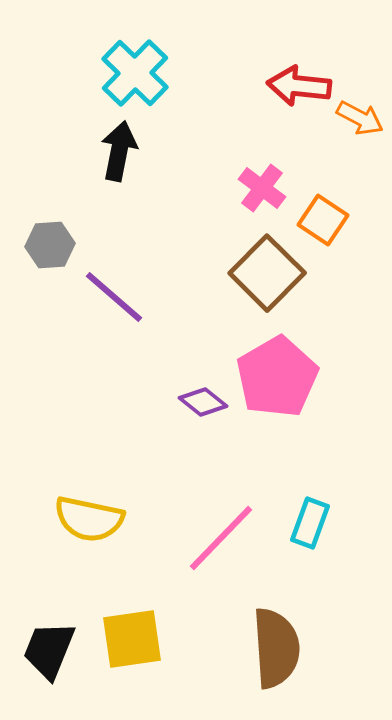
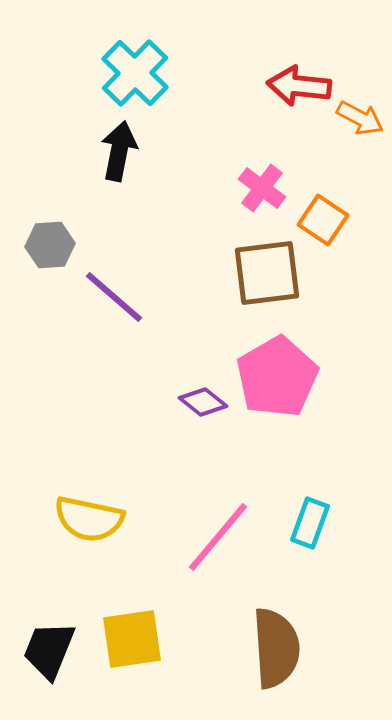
brown square: rotated 38 degrees clockwise
pink line: moved 3 px left, 1 px up; rotated 4 degrees counterclockwise
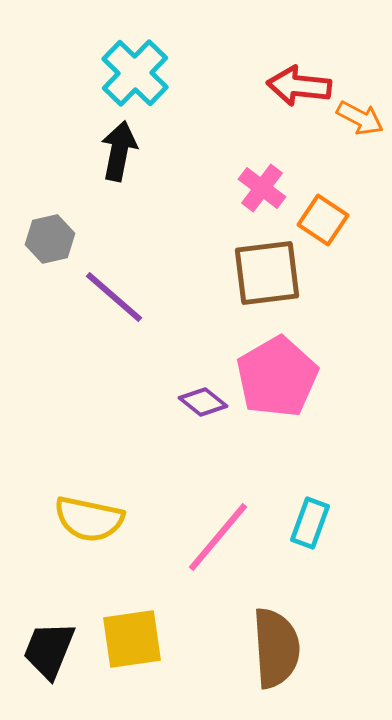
gray hexagon: moved 6 px up; rotated 9 degrees counterclockwise
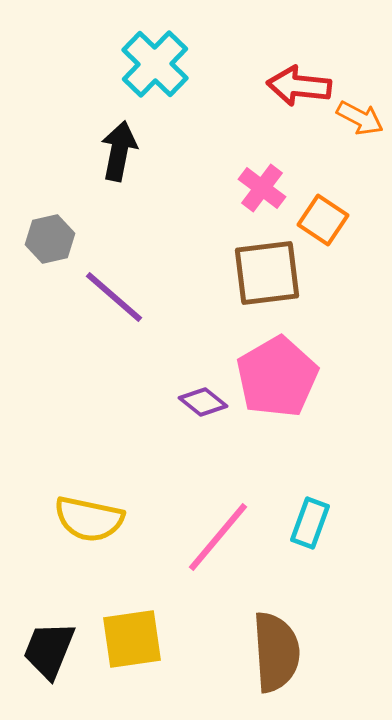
cyan cross: moved 20 px right, 9 px up
brown semicircle: moved 4 px down
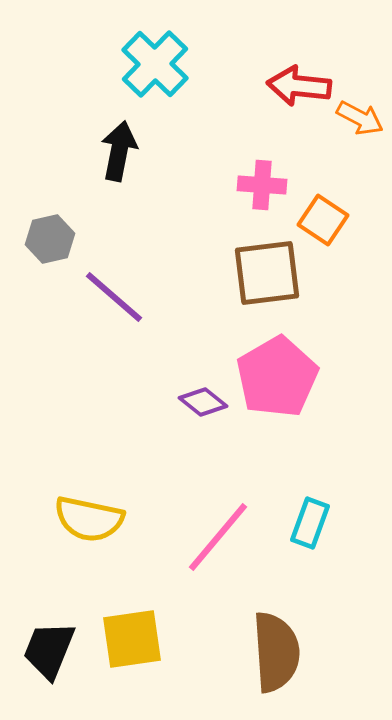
pink cross: moved 3 px up; rotated 33 degrees counterclockwise
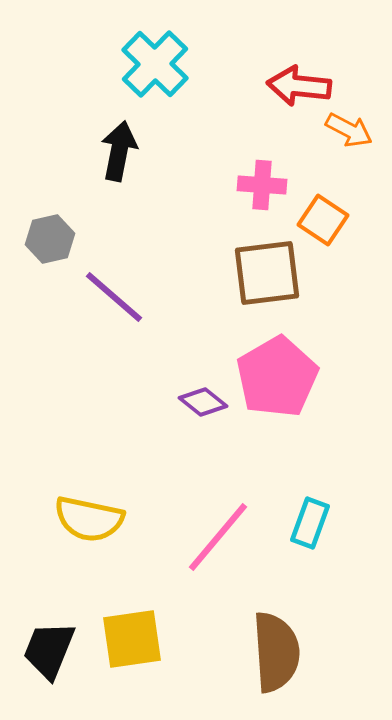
orange arrow: moved 11 px left, 12 px down
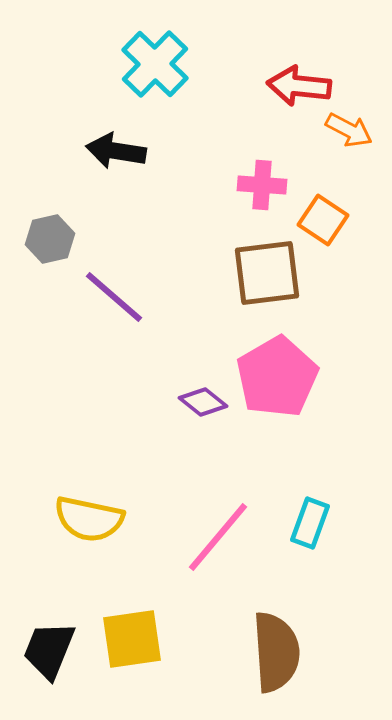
black arrow: moved 3 px left; rotated 92 degrees counterclockwise
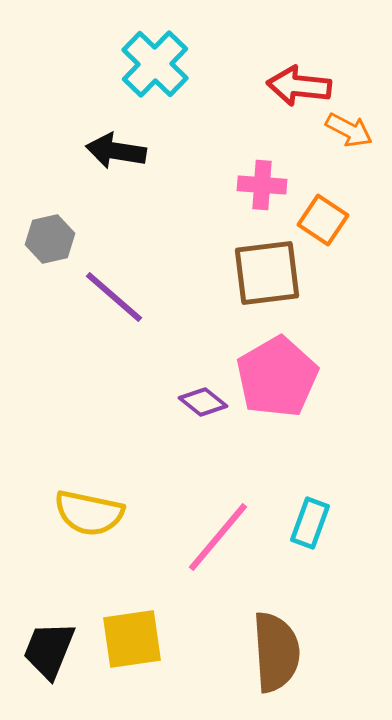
yellow semicircle: moved 6 px up
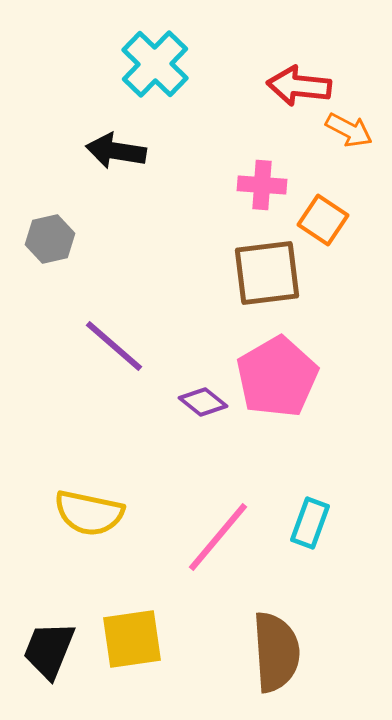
purple line: moved 49 px down
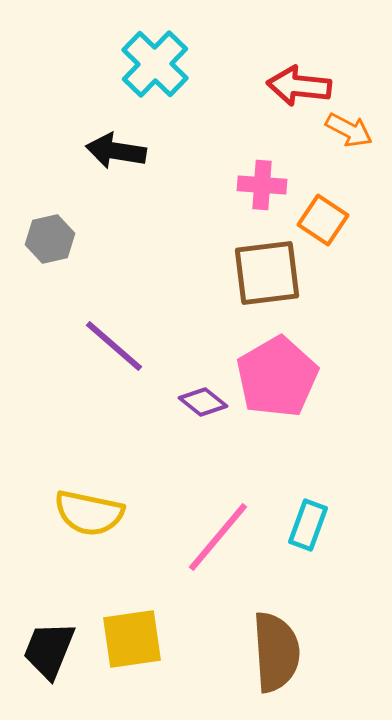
cyan rectangle: moved 2 px left, 2 px down
